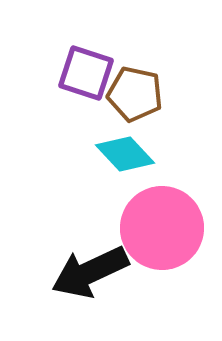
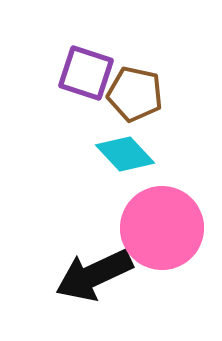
black arrow: moved 4 px right, 3 px down
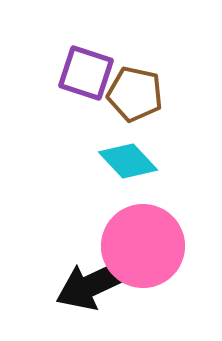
cyan diamond: moved 3 px right, 7 px down
pink circle: moved 19 px left, 18 px down
black arrow: moved 9 px down
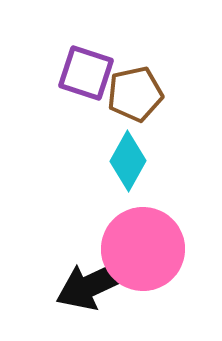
brown pentagon: rotated 24 degrees counterclockwise
cyan diamond: rotated 72 degrees clockwise
pink circle: moved 3 px down
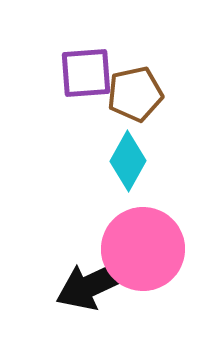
purple square: rotated 22 degrees counterclockwise
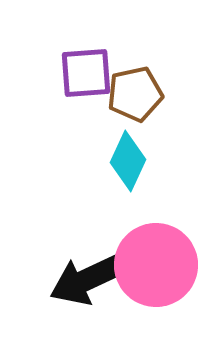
cyan diamond: rotated 4 degrees counterclockwise
pink circle: moved 13 px right, 16 px down
black arrow: moved 6 px left, 5 px up
